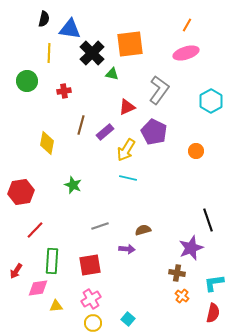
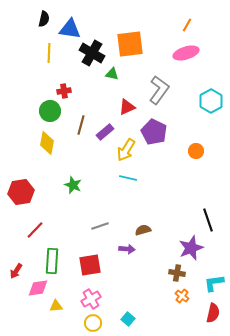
black cross: rotated 15 degrees counterclockwise
green circle: moved 23 px right, 30 px down
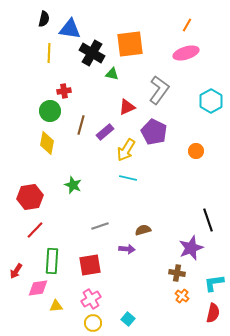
red hexagon: moved 9 px right, 5 px down
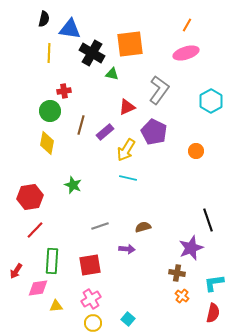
brown semicircle: moved 3 px up
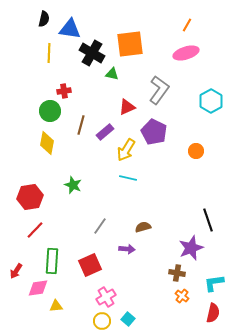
gray line: rotated 36 degrees counterclockwise
red square: rotated 15 degrees counterclockwise
pink cross: moved 15 px right, 2 px up
yellow circle: moved 9 px right, 2 px up
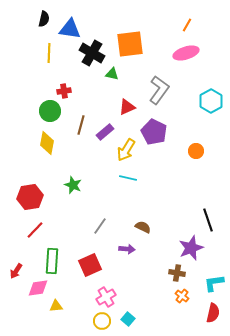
brown semicircle: rotated 42 degrees clockwise
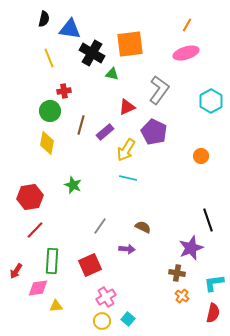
yellow line: moved 5 px down; rotated 24 degrees counterclockwise
orange circle: moved 5 px right, 5 px down
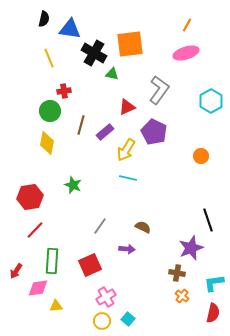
black cross: moved 2 px right
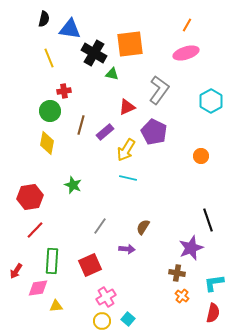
brown semicircle: rotated 84 degrees counterclockwise
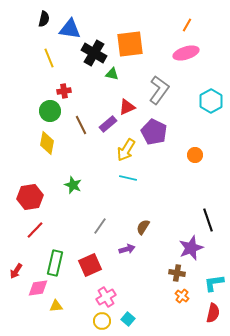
brown line: rotated 42 degrees counterclockwise
purple rectangle: moved 3 px right, 8 px up
orange circle: moved 6 px left, 1 px up
purple arrow: rotated 21 degrees counterclockwise
green rectangle: moved 3 px right, 2 px down; rotated 10 degrees clockwise
